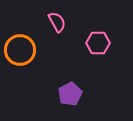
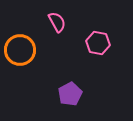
pink hexagon: rotated 10 degrees clockwise
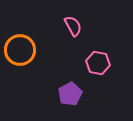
pink semicircle: moved 16 px right, 4 px down
pink hexagon: moved 20 px down
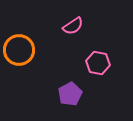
pink semicircle: rotated 85 degrees clockwise
orange circle: moved 1 px left
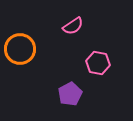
orange circle: moved 1 px right, 1 px up
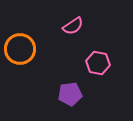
purple pentagon: rotated 20 degrees clockwise
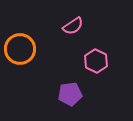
pink hexagon: moved 2 px left, 2 px up; rotated 15 degrees clockwise
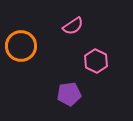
orange circle: moved 1 px right, 3 px up
purple pentagon: moved 1 px left
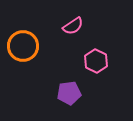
orange circle: moved 2 px right
purple pentagon: moved 1 px up
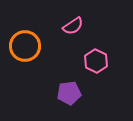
orange circle: moved 2 px right
